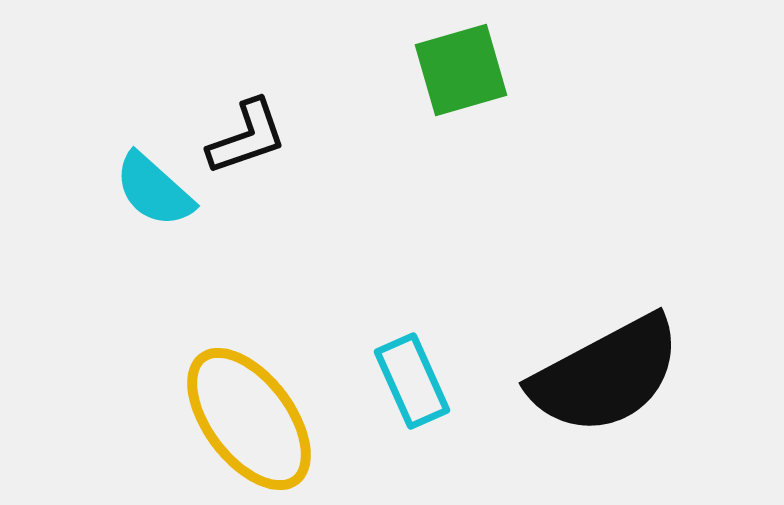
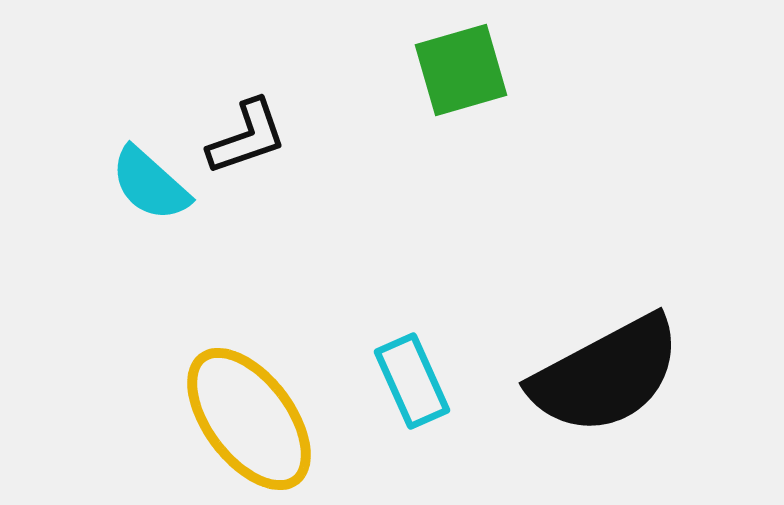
cyan semicircle: moved 4 px left, 6 px up
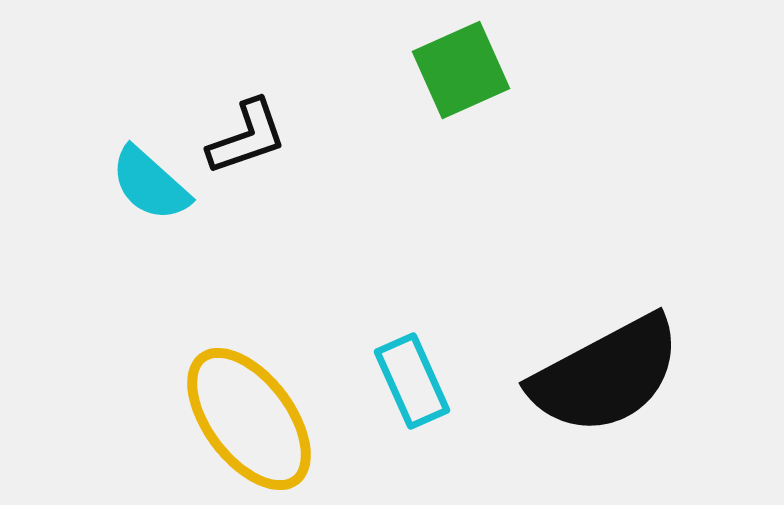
green square: rotated 8 degrees counterclockwise
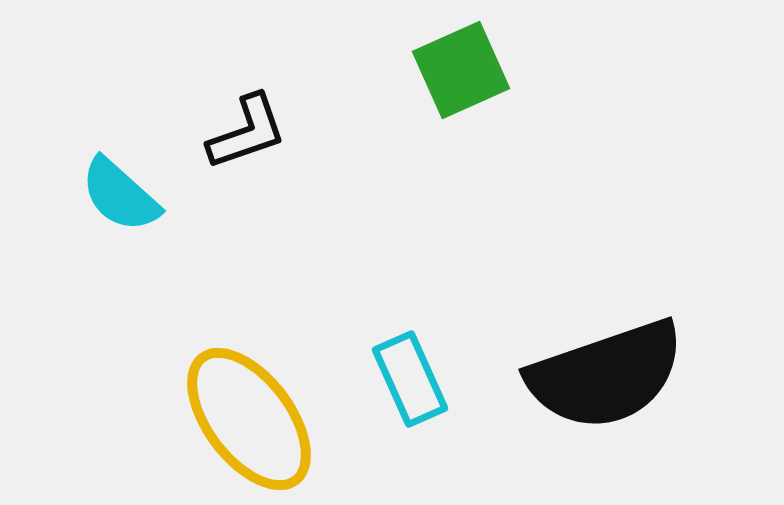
black L-shape: moved 5 px up
cyan semicircle: moved 30 px left, 11 px down
black semicircle: rotated 9 degrees clockwise
cyan rectangle: moved 2 px left, 2 px up
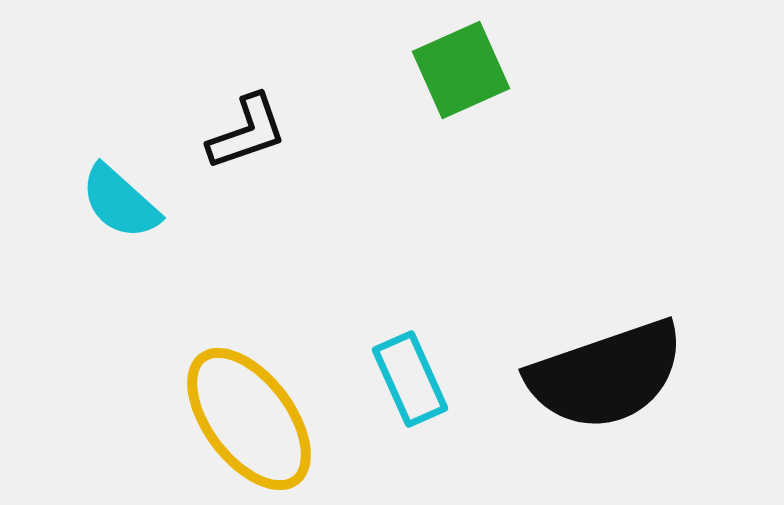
cyan semicircle: moved 7 px down
